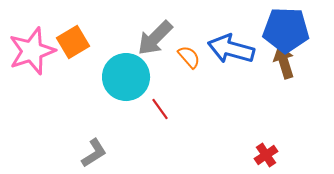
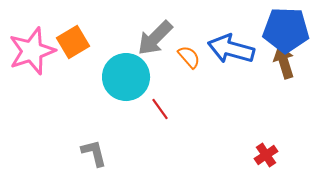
gray L-shape: rotated 72 degrees counterclockwise
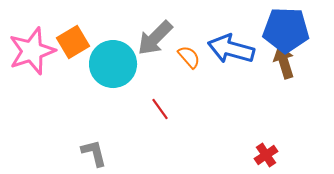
cyan circle: moved 13 px left, 13 px up
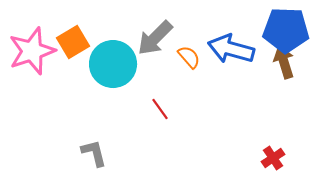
red cross: moved 7 px right, 3 px down
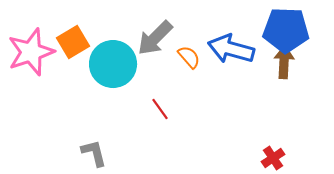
pink star: moved 1 px left, 1 px down
brown arrow: rotated 20 degrees clockwise
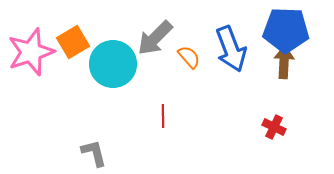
blue arrow: rotated 126 degrees counterclockwise
red line: moved 3 px right, 7 px down; rotated 35 degrees clockwise
red cross: moved 1 px right, 31 px up; rotated 30 degrees counterclockwise
